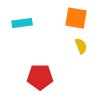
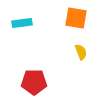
yellow semicircle: moved 6 px down
red pentagon: moved 6 px left, 5 px down
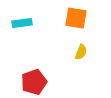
yellow semicircle: rotated 42 degrees clockwise
red pentagon: rotated 20 degrees counterclockwise
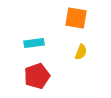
cyan rectangle: moved 12 px right, 20 px down
red pentagon: moved 3 px right, 6 px up
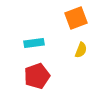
orange square: rotated 30 degrees counterclockwise
yellow semicircle: moved 2 px up
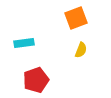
cyan rectangle: moved 10 px left
red pentagon: moved 1 px left, 4 px down
